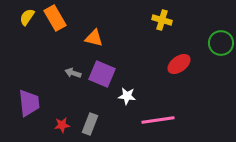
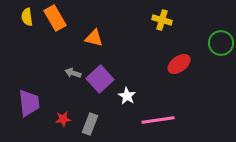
yellow semicircle: rotated 42 degrees counterclockwise
purple square: moved 2 px left, 5 px down; rotated 24 degrees clockwise
white star: rotated 24 degrees clockwise
red star: moved 1 px right, 6 px up
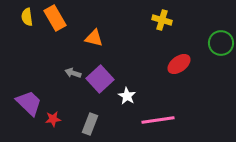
purple trapezoid: rotated 40 degrees counterclockwise
red star: moved 10 px left
